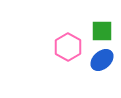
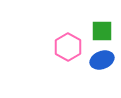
blue ellipse: rotated 20 degrees clockwise
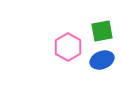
green square: rotated 10 degrees counterclockwise
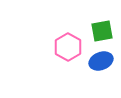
blue ellipse: moved 1 px left, 1 px down
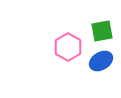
blue ellipse: rotated 10 degrees counterclockwise
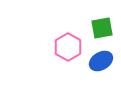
green square: moved 3 px up
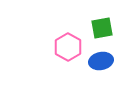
blue ellipse: rotated 20 degrees clockwise
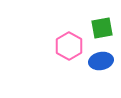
pink hexagon: moved 1 px right, 1 px up
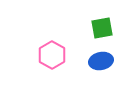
pink hexagon: moved 17 px left, 9 px down
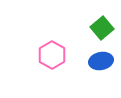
green square: rotated 30 degrees counterclockwise
